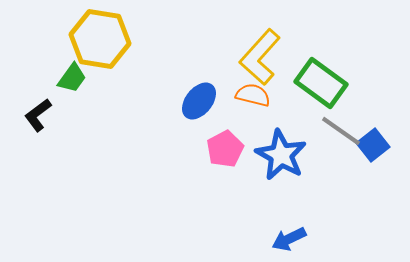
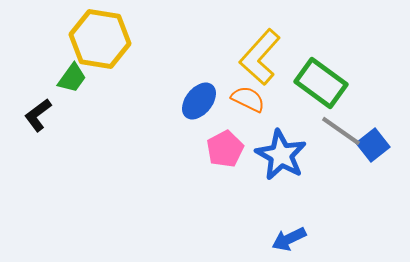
orange semicircle: moved 5 px left, 4 px down; rotated 12 degrees clockwise
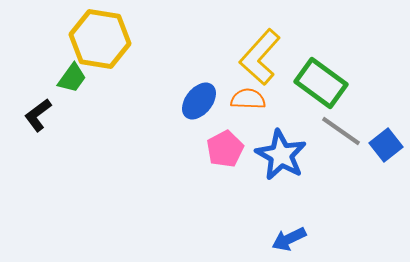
orange semicircle: rotated 24 degrees counterclockwise
blue square: moved 13 px right
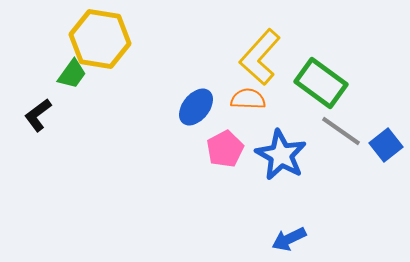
green trapezoid: moved 4 px up
blue ellipse: moved 3 px left, 6 px down
